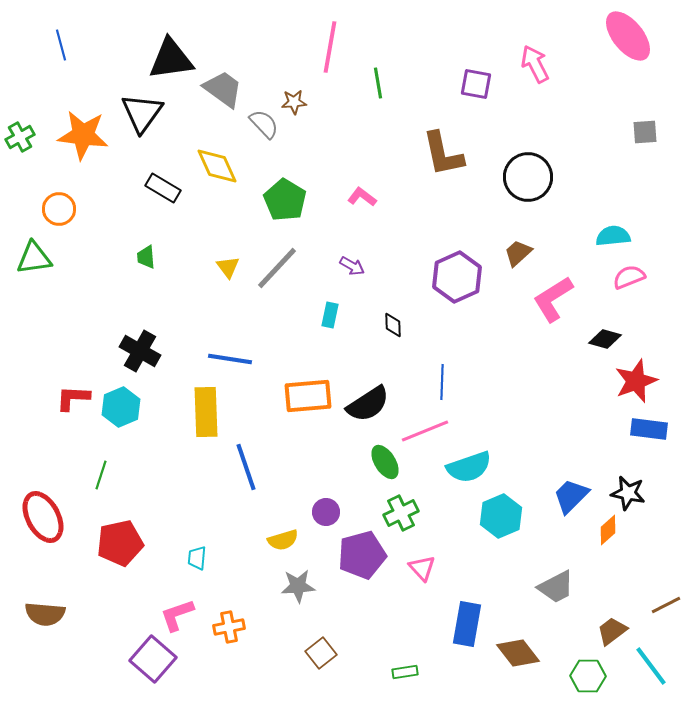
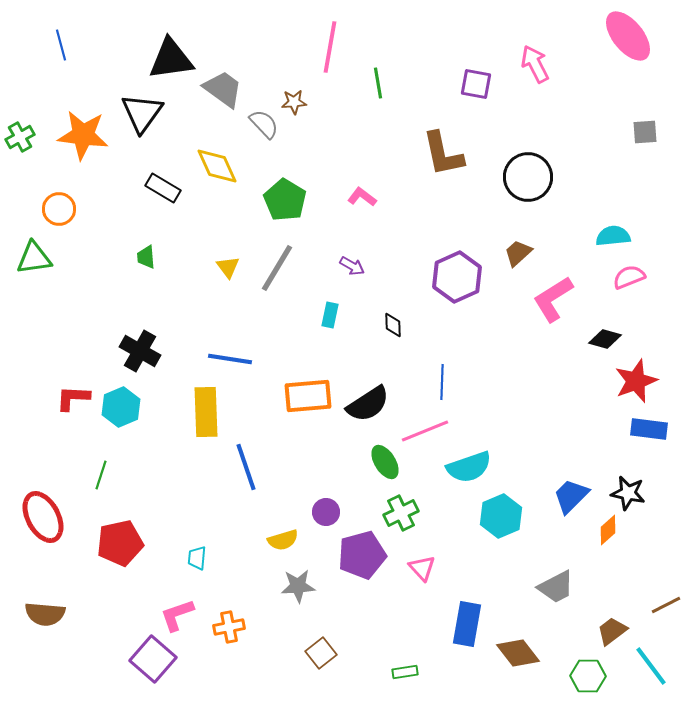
gray line at (277, 268): rotated 12 degrees counterclockwise
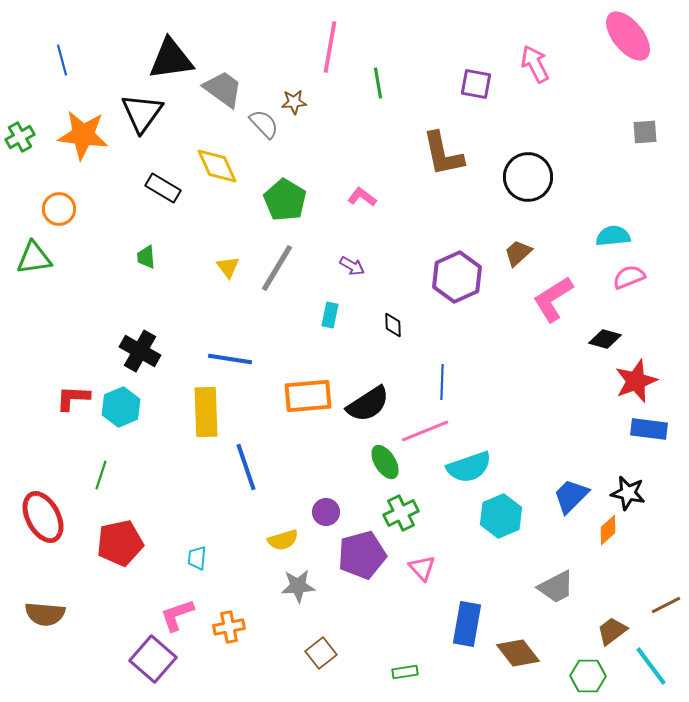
blue line at (61, 45): moved 1 px right, 15 px down
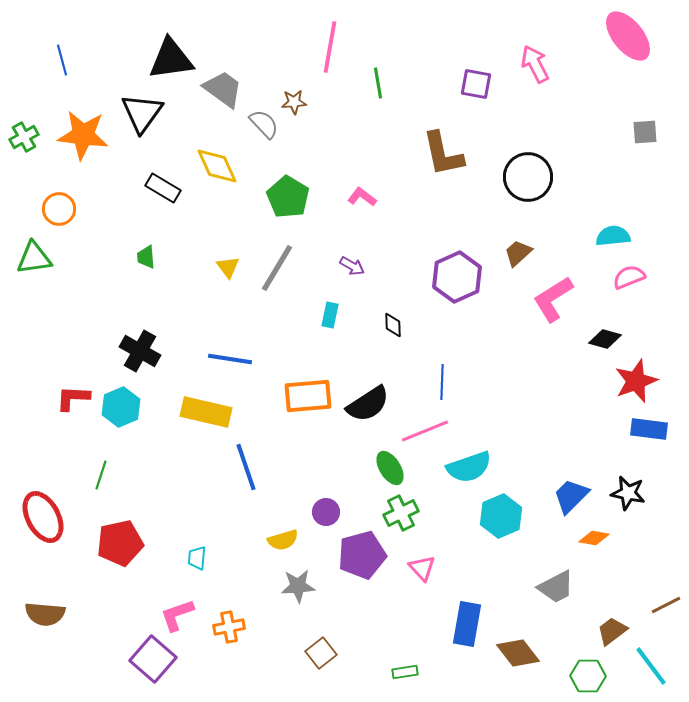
green cross at (20, 137): moved 4 px right
green pentagon at (285, 200): moved 3 px right, 3 px up
yellow rectangle at (206, 412): rotated 75 degrees counterclockwise
green ellipse at (385, 462): moved 5 px right, 6 px down
orange diamond at (608, 530): moved 14 px left, 8 px down; rotated 52 degrees clockwise
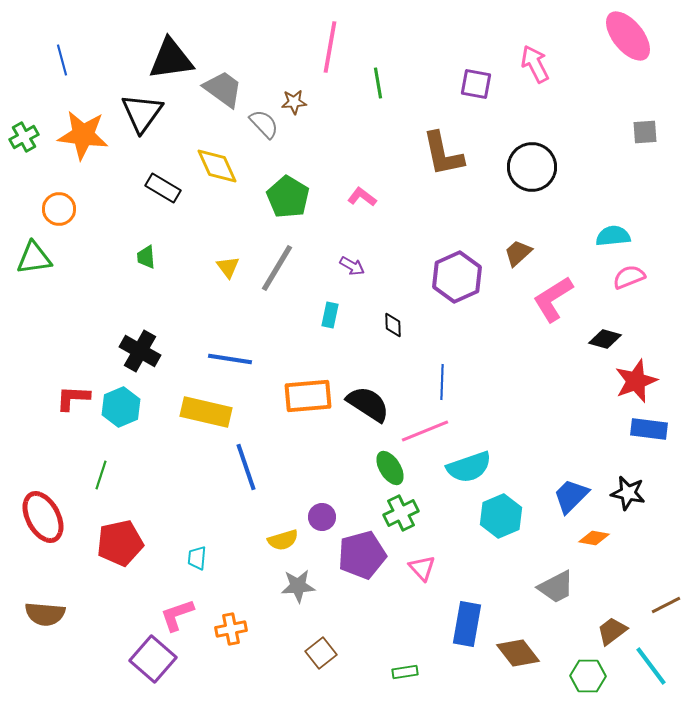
black circle at (528, 177): moved 4 px right, 10 px up
black semicircle at (368, 404): rotated 114 degrees counterclockwise
purple circle at (326, 512): moved 4 px left, 5 px down
orange cross at (229, 627): moved 2 px right, 2 px down
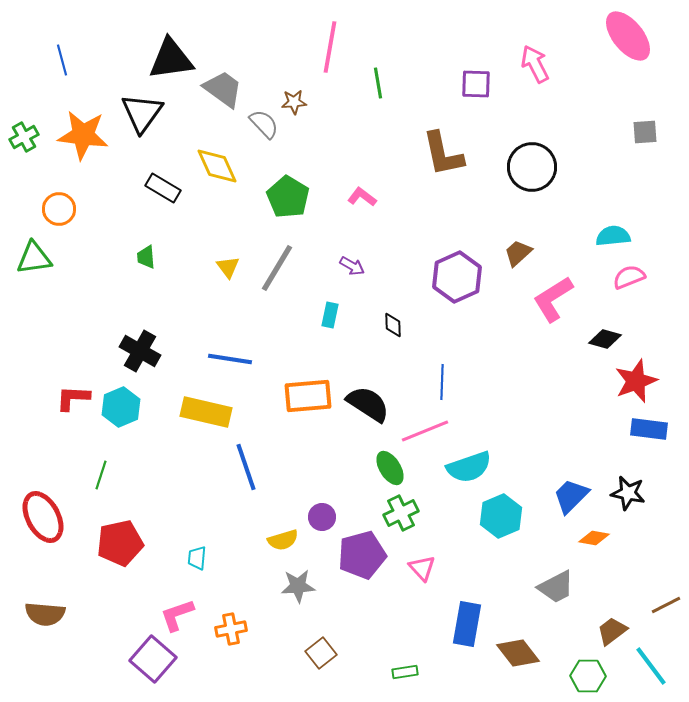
purple square at (476, 84): rotated 8 degrees counterclockwise
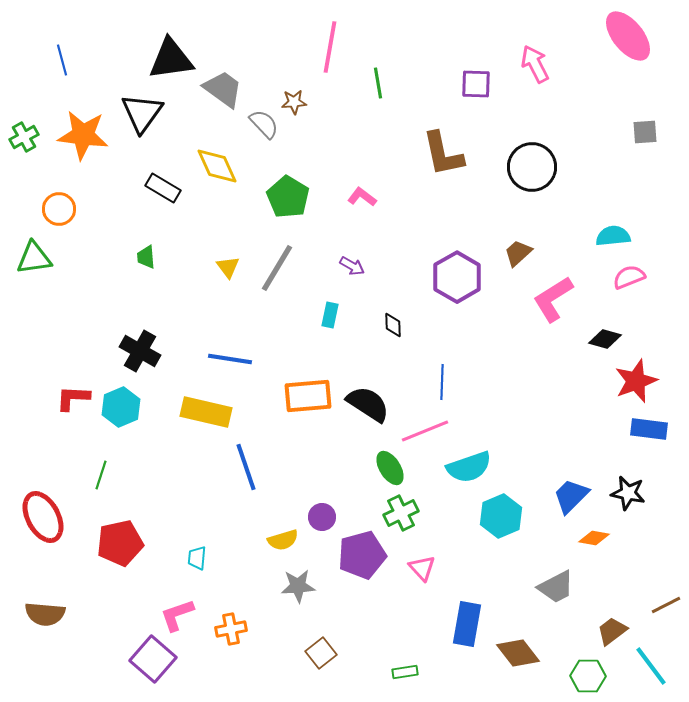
purple hexagon at (457, 277): rotated 6 degrees counterclockwise
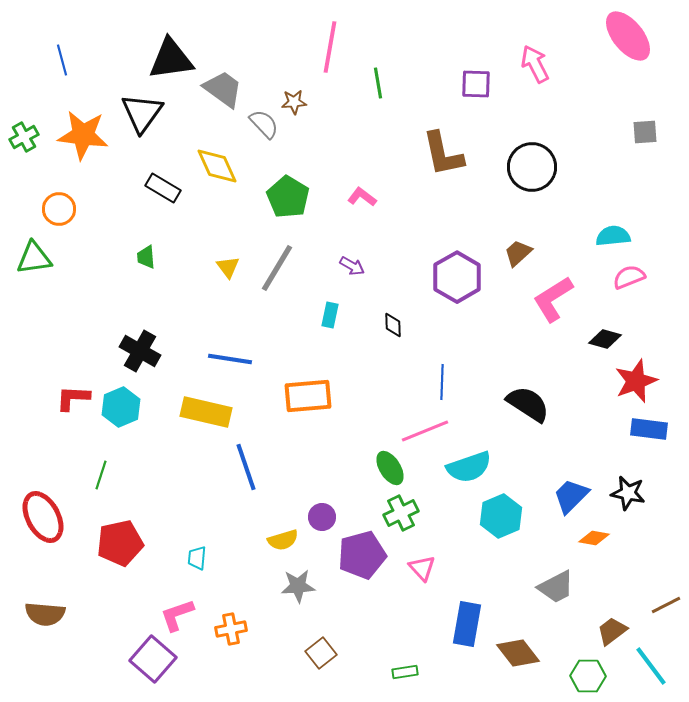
black semicircle at (368, 404): moved 160 px right
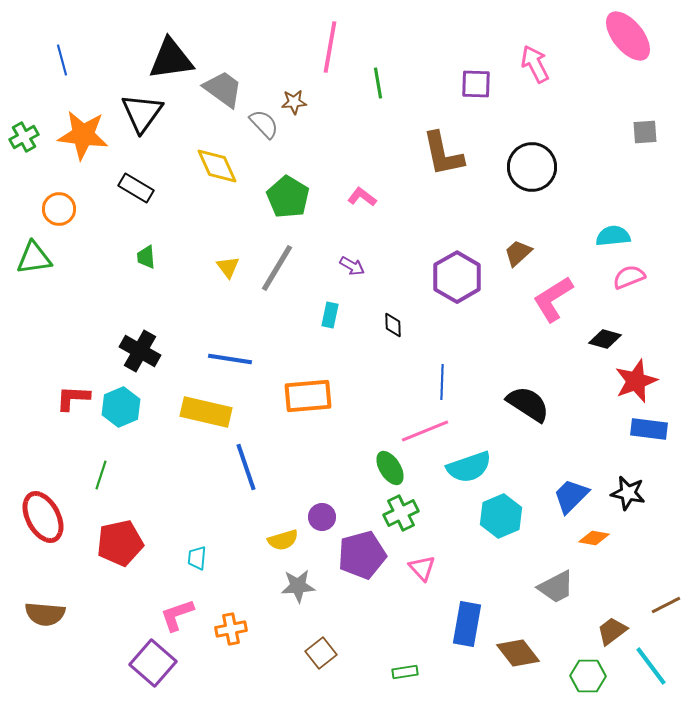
black rectangle at (163, 188): moved 27 px left
purple square at (153, 659): moved 4 px down
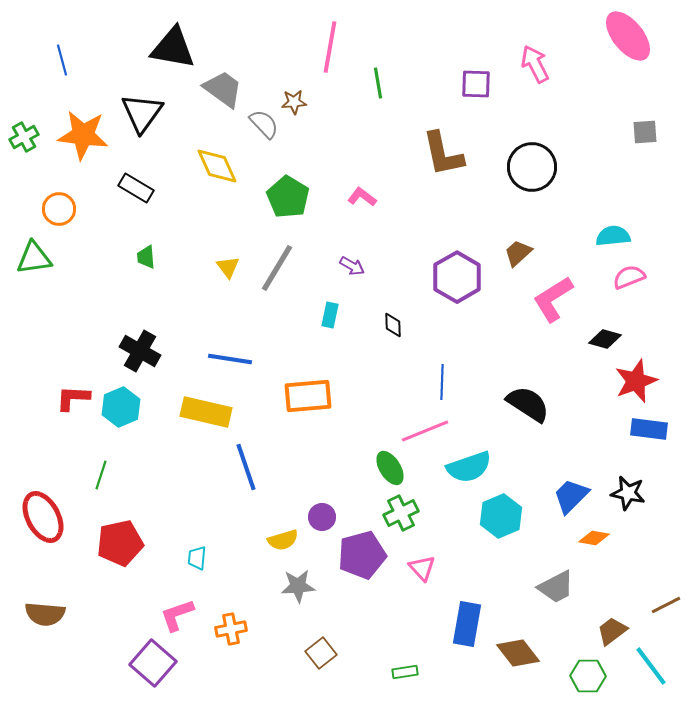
black triangle at (171, 59): moved 2 px right, 11 px up; rotated 18 degrees clockwise
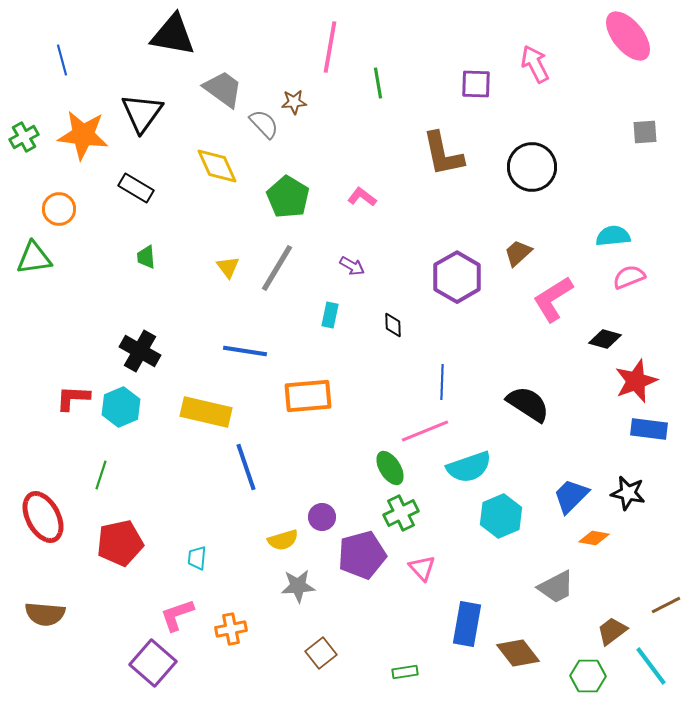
black triangle at (173, 48): moved 13 px up
blue line at (230, 359): moved 15 px right, 8 px up
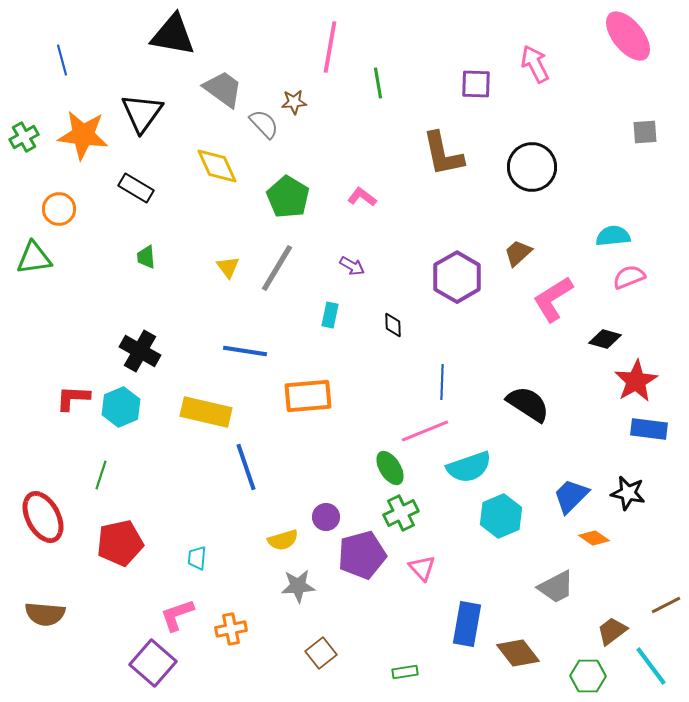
red star at (636, 381): rotated 9 degrees counterclockwise
purple circle at (322, 517): moved 4 px right
orange diamond at (594, 538): rotated 24 degrees clockwise
